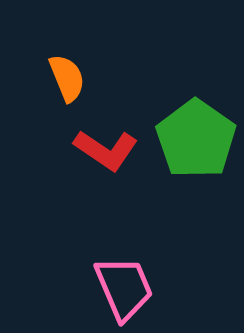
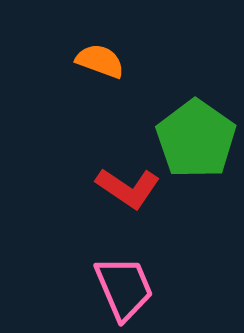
orange semicircle: moved 33 px right, 17 px up; rotated 48 degrees counterclockwise
red L-shape: moved 22 px right, 38 px down
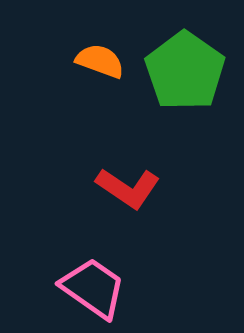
green pentagon: moved 11 px left, 68 px up
pink trapezoid: moved 31 px left; rotated 32 degrees counterclockwise
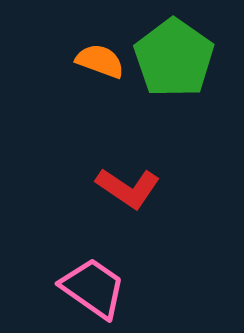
green pentagon: moved 11 px left, 13 px up
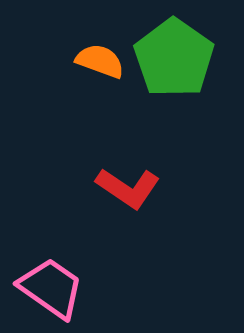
pink trapezoid: moved 42 px left
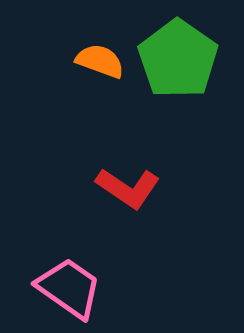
green pentagon: moved 4 px right, 1 px down
pink trapezoid: moved 18 px right
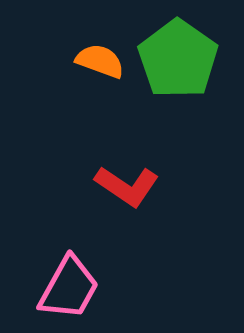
red L-shape: moved 1 px left, 2 px up
pink trapezoid: rotated 84 degrees clockwise
